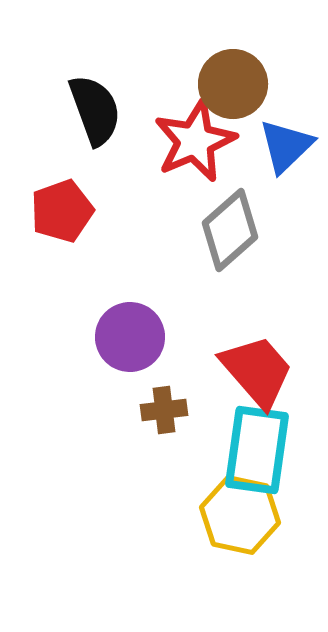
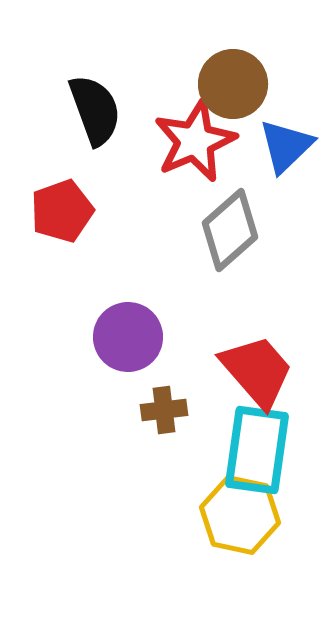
purple circle: moved 2 px left
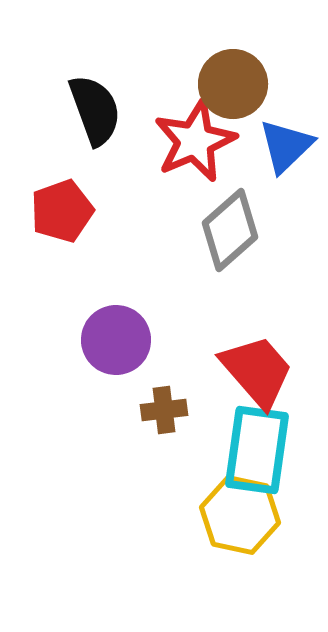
purple circle: moved 12 px left, 3 px down
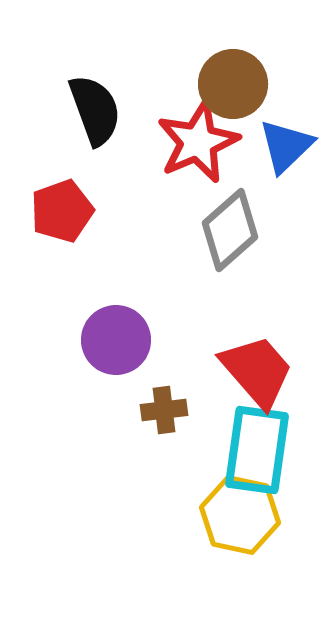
red star: moved 3 px right, 1 px down
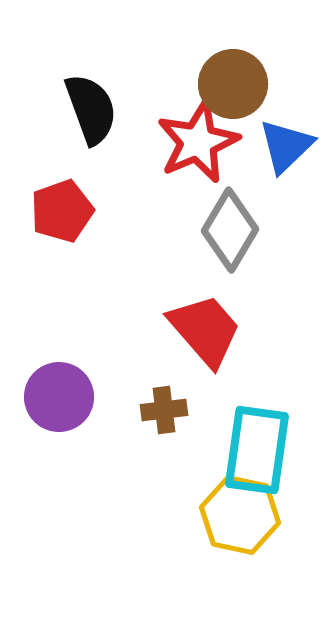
black semicircle: moved 4 px left, 1 px up
gray diamond: rotated 18 degrees counterclockwise
purple circle: moved 57 px left, 57 px down
red trapezoid: moved 52 px left, 41 px up
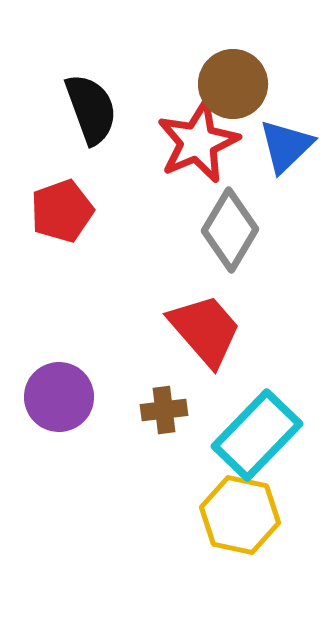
cyan rectangle: moved 15 px up; rotated 36 degrees clockwise
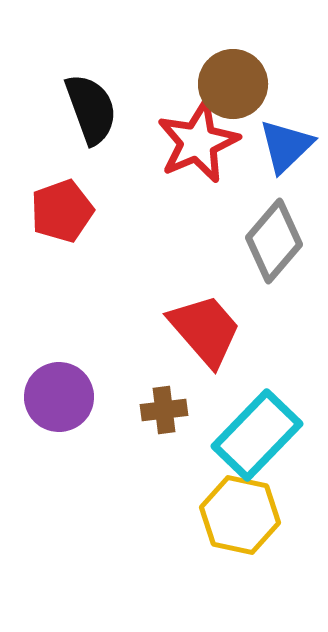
gray diamond: moved 44 px right, 11 px down; rotated 10 degrees clockwise
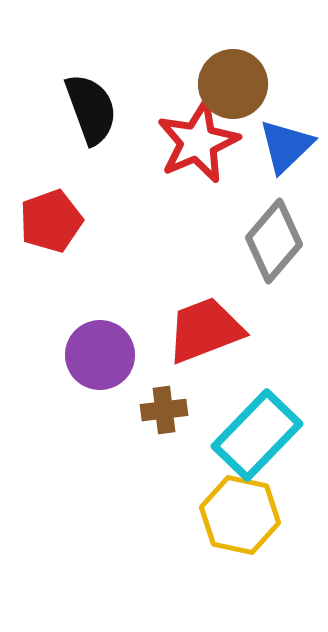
red pentagon: moved 11 px left, 10 px down
red trapezoid: rotated 70 degrees counterclockwise
purple circle: moved 41 px right, 42 px up
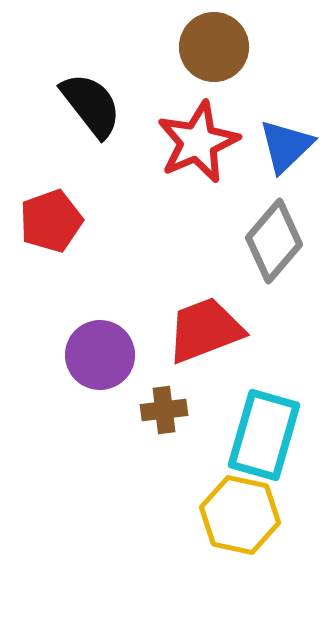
brown circle: moved 19 px left, 37 px up
black semicircle: moved 4 px up; rotated 18 degrees counterclockwise
cyan rectangle: moved 7 px right; rotated 28 degrees counterclockwise
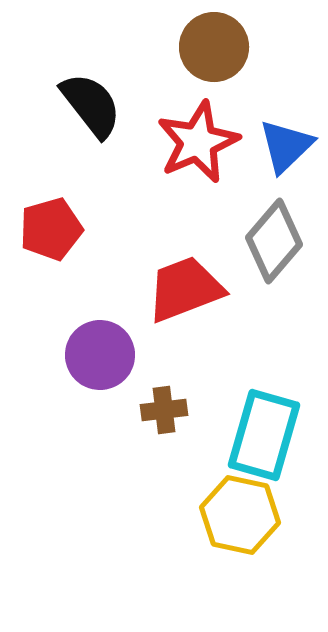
red pentagon: moved 8 px down; rotated 4 degrees clockwise
red trapezoid: moved 20 px left, 41 px up
